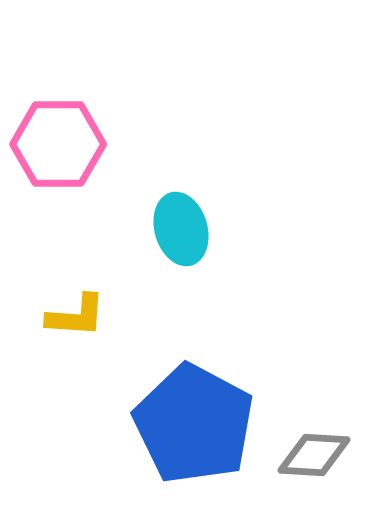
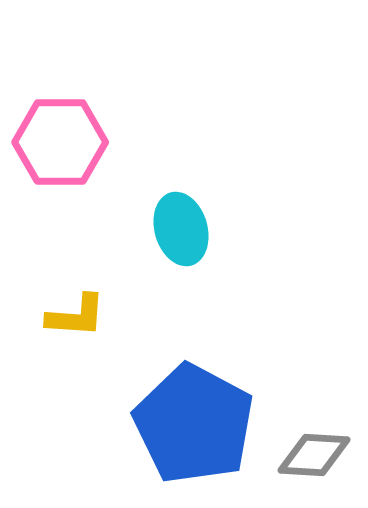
pink hexagon: moved 2 px right, 2 px up
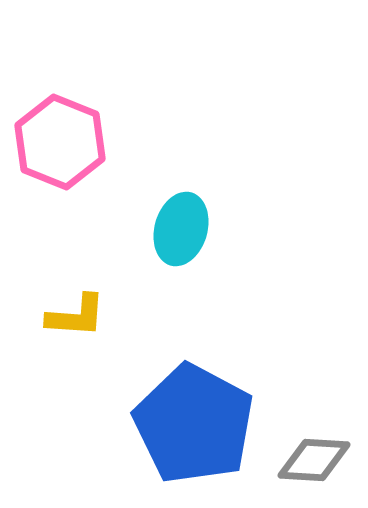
pink hexagon: rotated 22 degrees clockwise
cyan ellipse: rotated 32 degrees clockwise
gray diamond: moved 5 px down
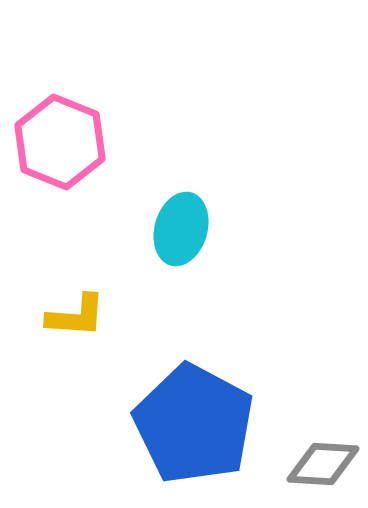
gray diamond: moved 9 px right, 4 px down
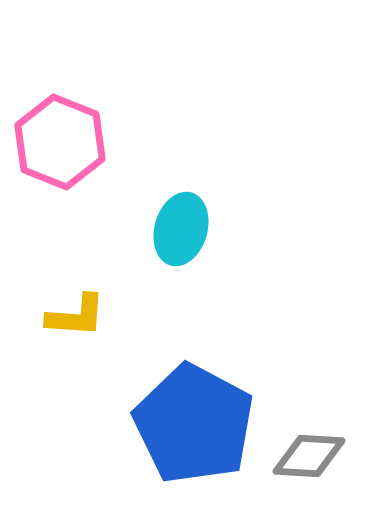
gray diamond: moved 14 px left, 8 px up
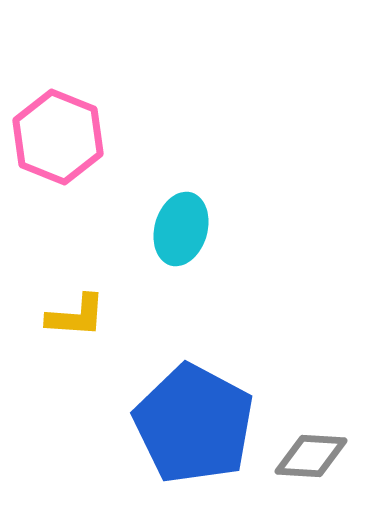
pink hexagon: moved 2 px left, 5 px up
gray diamond: moved 2 px right
